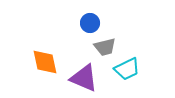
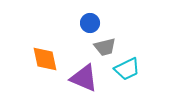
orange diamond: moved 3 px up
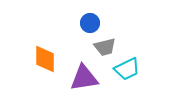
orange diamond: rotated 12 degrees clockwise
purple triangle: rotated 32 degrees counterclockwise
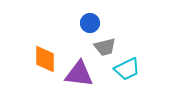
purple triangle: moved 5 px left, 4 px up; rotated 16 degrees clockwise
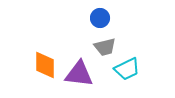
blue circle: moved 10 px right, 5 px up
orange diamond: moved 6 px down
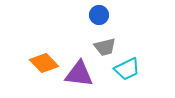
blue circle: moved 1 px left, 3 px up
orange diamond: moved 1 px left, 2 px up; rotated 44 degrees counterclockwise
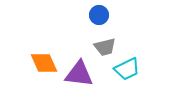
orange diamond: rotated 20 degrees clockwise
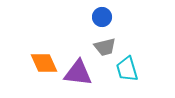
blue circle: moved 3 px right, 2 px down
cyan trapezoid: rotated 100 degrees clockwise
purple triangle: moved 1 px left, 1 px up
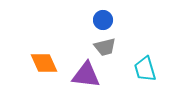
blue circle: moved 1 px right, 3 px down
cyan trapezoid: moved 18 px right
purple triangle: moved 8 px right, 2 px down
